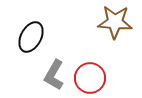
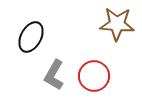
brown star: moved 2 px right, 2 px down
red circle: moved 4 px right, 2 px up
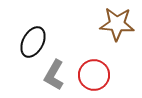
black ellipse: moved 2 px right, 5 px down
red circle: moved 1 px up
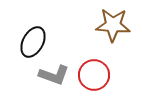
brown star: moved 4 px left, 1 px down
gray L-shape: rotated 100 degrees counterclockwise
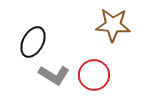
gray L-shape: rotated 12 degrees clockwise
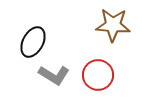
red circle: moved 4 px right
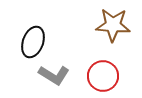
black ellipse: rotated 8 degrees counterclockwise
red circle: moved 5 px right, 1 px down
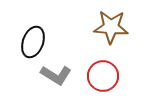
brown star: moved 2 px left, 2 px down
gray L-shape: moved 2 px right
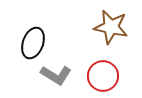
brown star: rotated 8 degrees clockwise
black ellipse: moved 1 px down
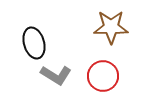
brown star: rotated 12 degrees counterclockwise
black ellipse: moved 1 px right; rotated 36 degrees counterclockwise
